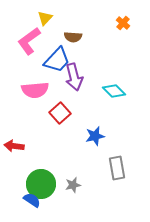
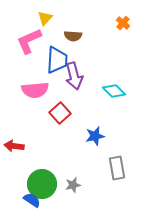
brown semicircle: moved 1 px up
pink L-shape: rotated 12 degrees clockwise
blue trapezoid: rotated 40 degrees counterclockwise
purple arrow: moved 1 px up
green circle: moved 1 px right
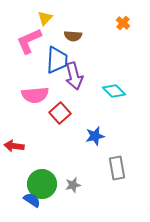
pink semicircle: moved 5 px down
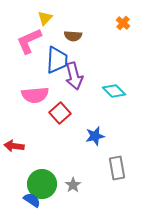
gray star: rotated 21 degrees counterclockwise
